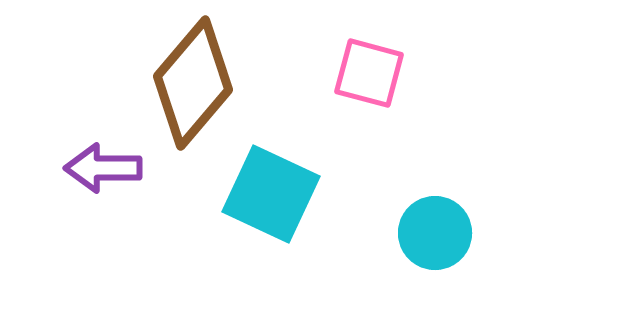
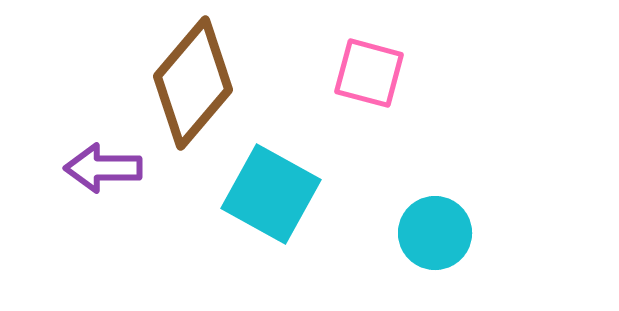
cyan square: rotated 4 degrees clockwise
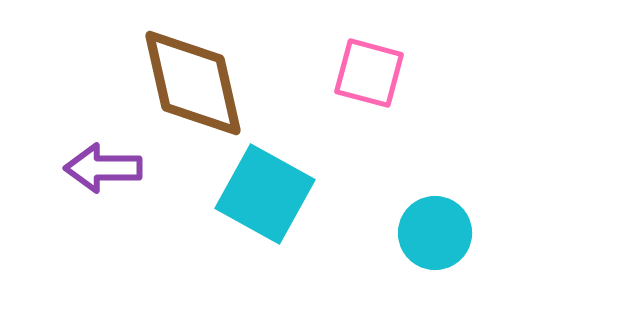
brown diamond: rotated 53 degrees counterclockwise
cyan square: moved 6 px left
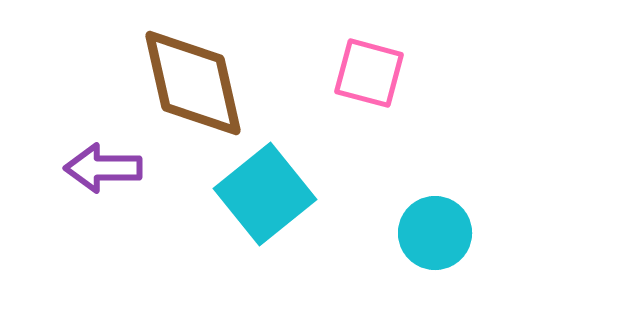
cyan square: rotated 22 degrees clockwise
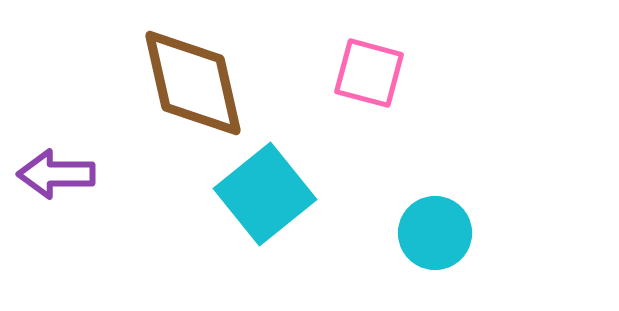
purple arrow: moved 47 px left, 6 px down
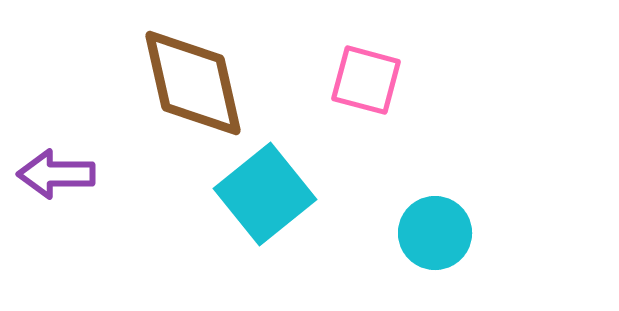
pink square: moved 3 px left, 7 px down
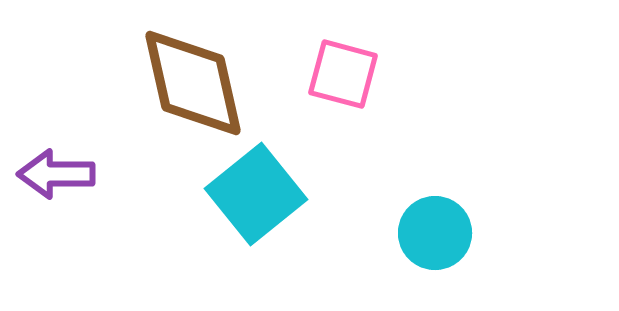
pink square: moved 23 px left, 6 px up
cyan square: moved 9 px left
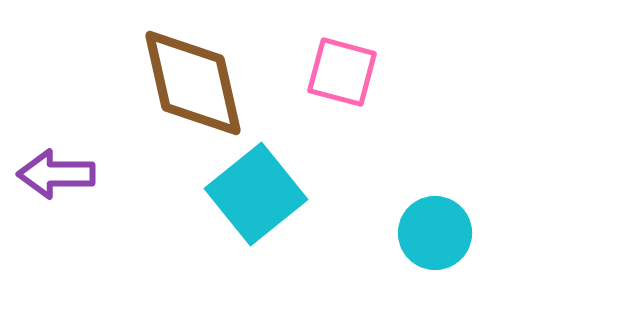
pink square: moved 1 px left, 2 px up
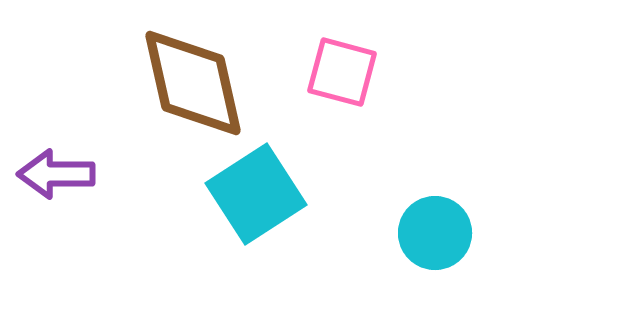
cyan square: rotated 6 degrees clockwise
